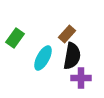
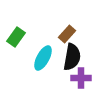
green rectangle: moved 1 px right, 1 px up
black semicircle: moved 1 px down
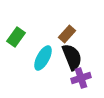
black semicircle: rotated 32 degrees counterclockwise
purple cross: rotated 18 degrees counterclockwise
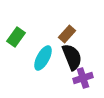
purple cross: moved 2 px right
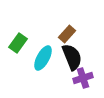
green rectangle: moved 2 px right, 6 px down
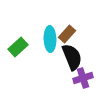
green rectangle: moved 4 px down; rotated 12 degrees clockwise
cyan ellipse: moved 7 px right, 19 px up; rotated 30 degrees counterclockwise
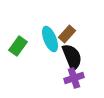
cyan ellipse: rotated 20 degrees counterclockwise
green rectangle: moved 1 px up; rotated 12 degrees counterclockwise
purple cross: moved 9 px left
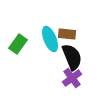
brown rectangle: rotated 54 degrees clockwise
green rectangle: moved 2 px up
purple cross: moved 2 px left; rotated 18 degrees counterclockwise
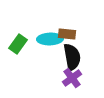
cyan ellipse: rotated 70 degrees counterclockwise
black semicircle: rotated 12 degrees clockwise
